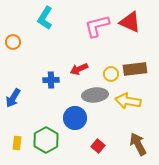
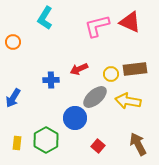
gray ellipse: moved 2 px down; rotated 35 degrees counterclockwise
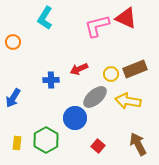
red triangle: moved 4 px left, 4 px up
brown rectangle: rotated 15 degrees counterclockwise
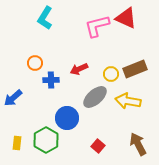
orange circle: moved 22 px right, 21 px down
blue arrow: rotated 18 degrees clockwise
blue circle: moved 8 px left
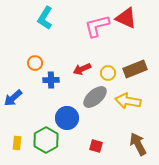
red arrow: moved 3 px right
yellow circle: moved 3 px left, 1 px up
red square: moved 2 px left; rotated 24 degrees counterclockwise
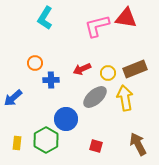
red triangle: rotated 15 degrees counterclockwise
yellow arrow: moved 3 px left, 3 px up; rotated 70 degrees clockwise
blue circle: moved 1 px left, 1 px down
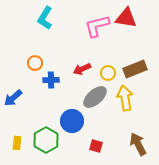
blue circle: moved 6 px right, 2 px down
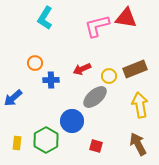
yellow circle: moved 1 px right, 3 px down
yellow arrow: moved 15 px right, 7 px down
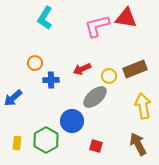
yellow arrow: moved 3 px right, 1 px down
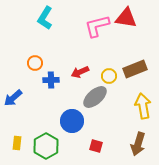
red arrow: moved 2 px left, 3 px down
green hexagon: moved 6 px down
brown arrow: rotated 135 degrees counterclockwise
